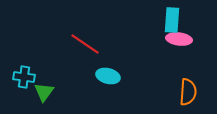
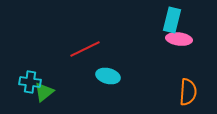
cyan rectangle: rotated 10 degrees clockwise
red line: moved 5 px down; rotated 60 degrees counterclockwise
cyan cross: moved 6 px right, 5 px down
green triangle: rotated 15 degrees clockwise
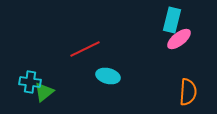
pink ellipse: rotated 45 degrees counterclockwise
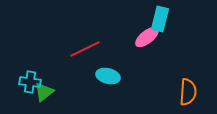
cyan rectangle: moved 12 px left, 1 px up
pink ellipse: moved 32 px left, 2 px up
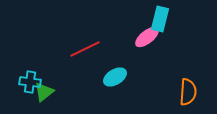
cyan ellipse: moved 7 px right, 1 px down; rotated 45 degrees counterclockwise
